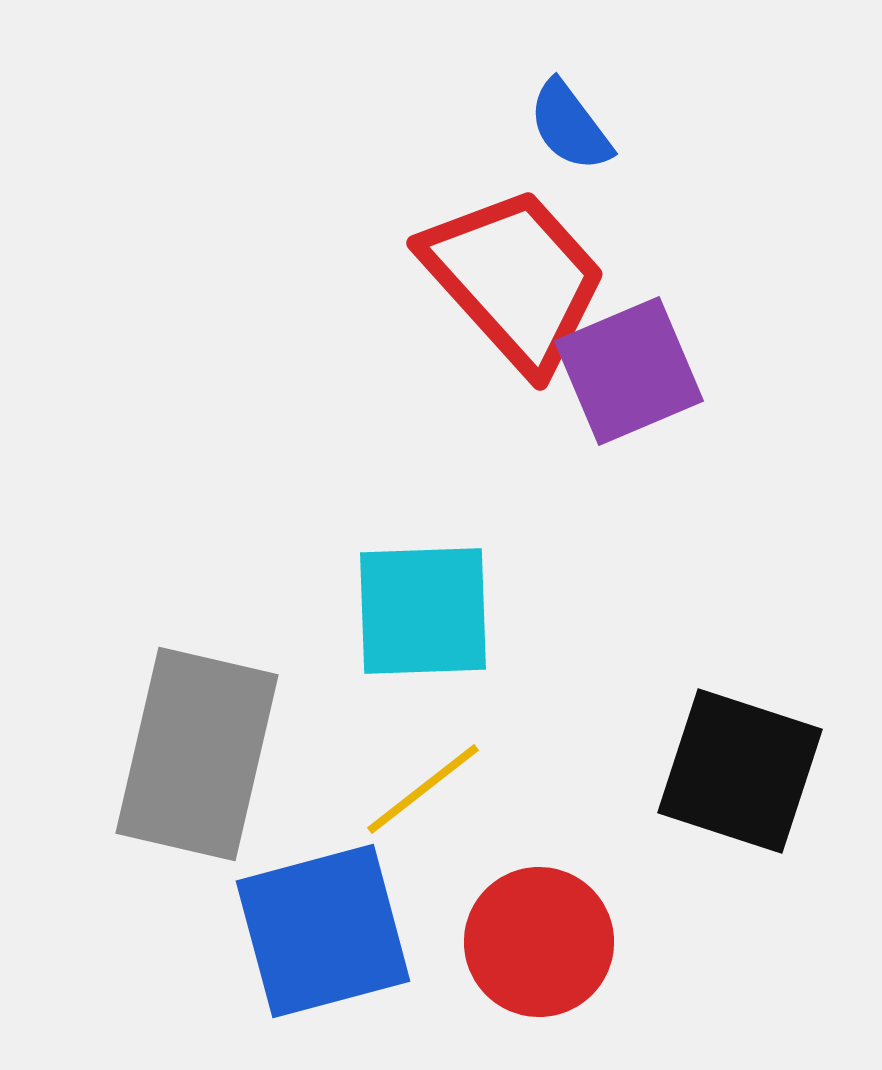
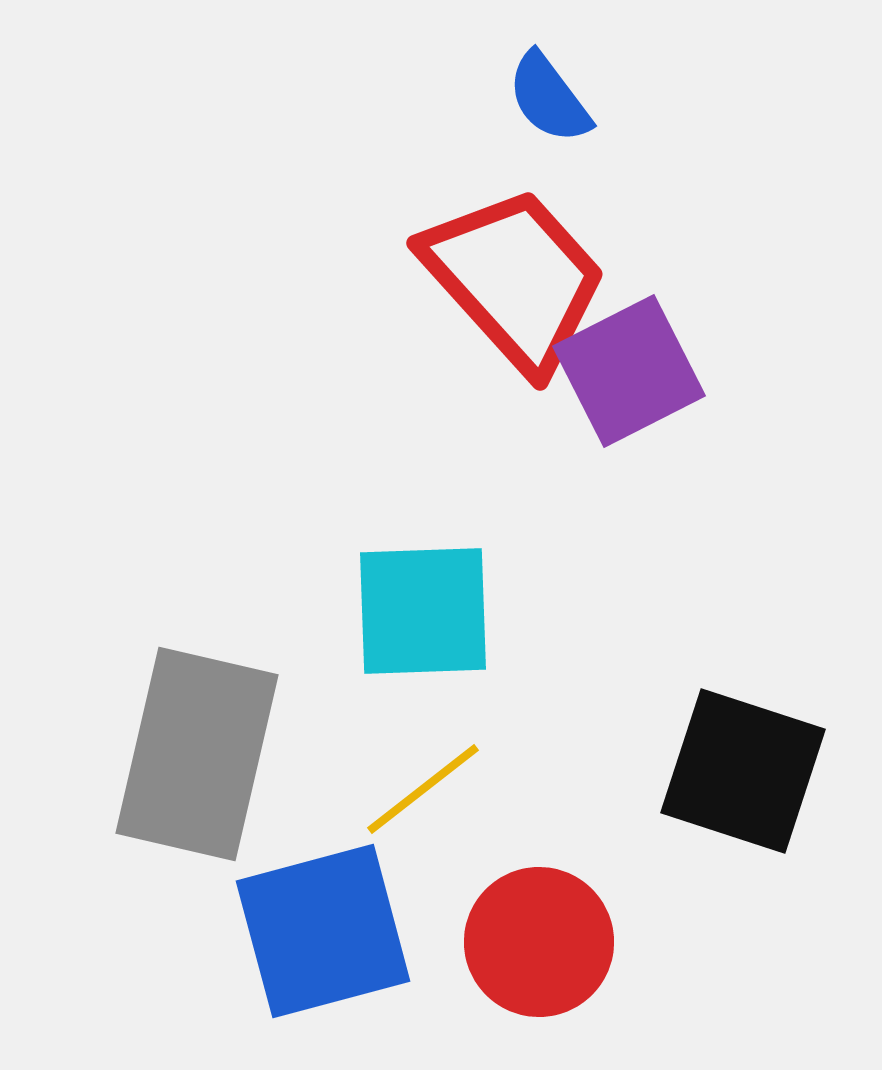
blue semicircle: moved 21 px left, 28 px up
purple square: rotated 4 degrees counterclockwise
black square: moved 3 px right
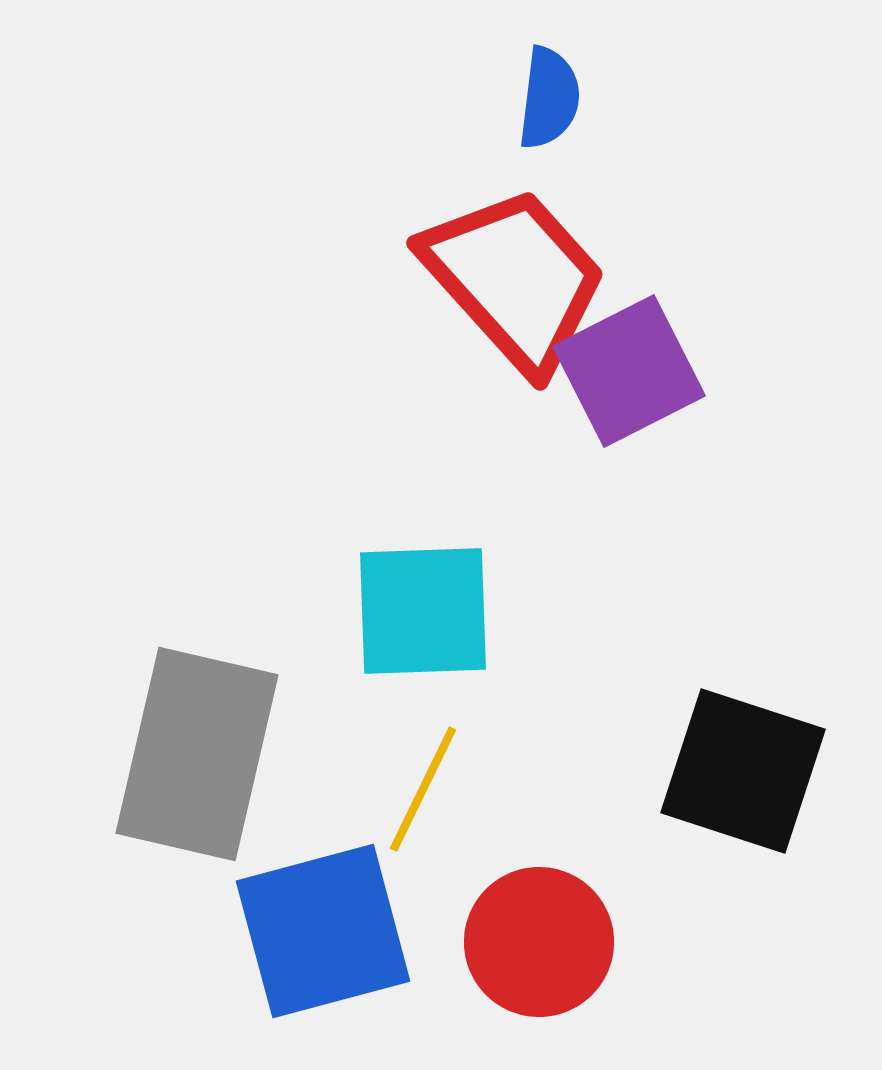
blue semicircle: rotated 136 degrees counterclockwise
yellow line: rotated 26 degrees counterclockwise
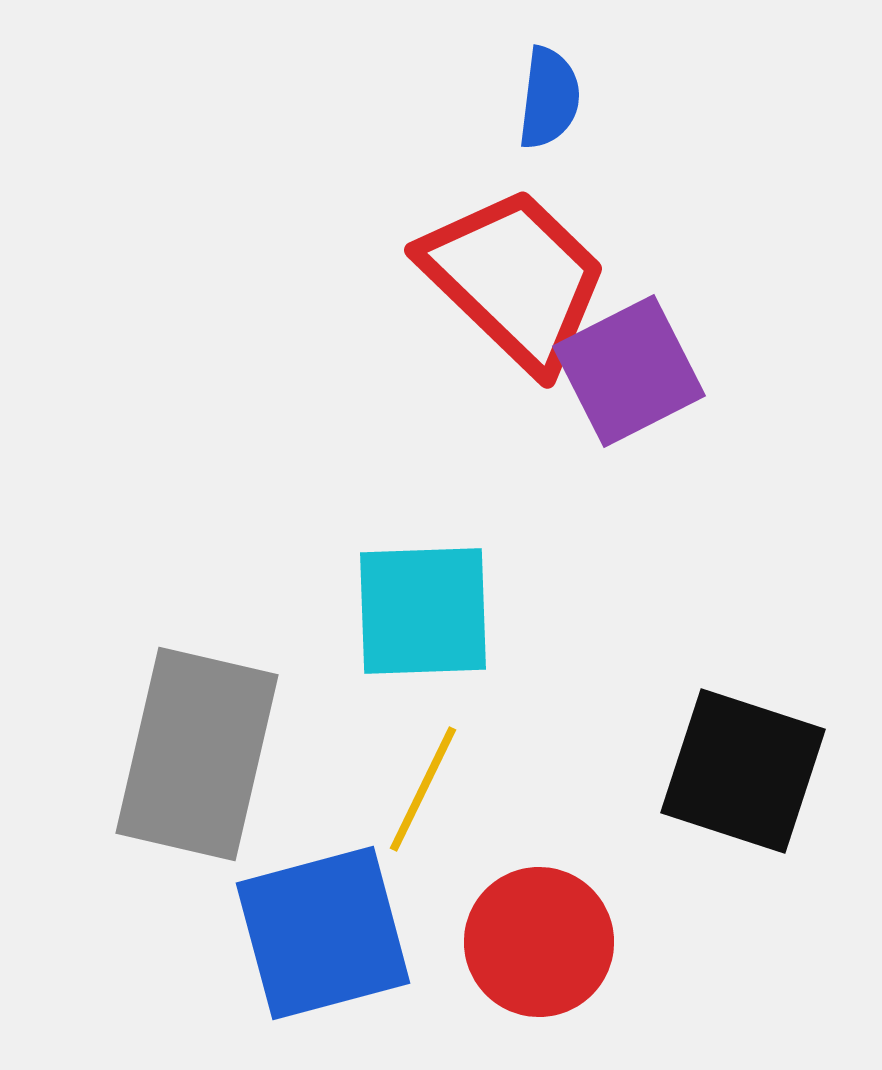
red trapezoid: rotated 4 degrees counterclockwise
blue square: moved 2 px down
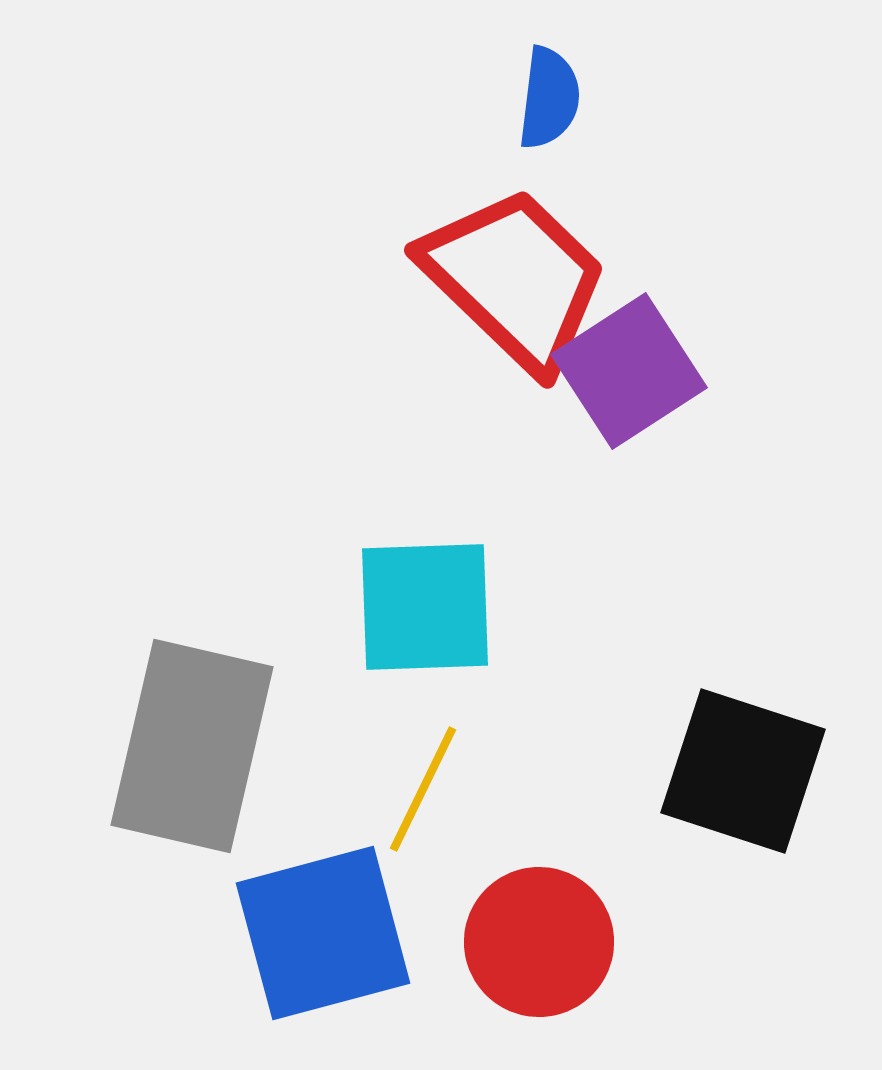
purple square: rotated 6 degrees counterclockwise
cyan square: moved 2 px right, 4 px up
gray rectangle: moved 5 px left, 8 px up
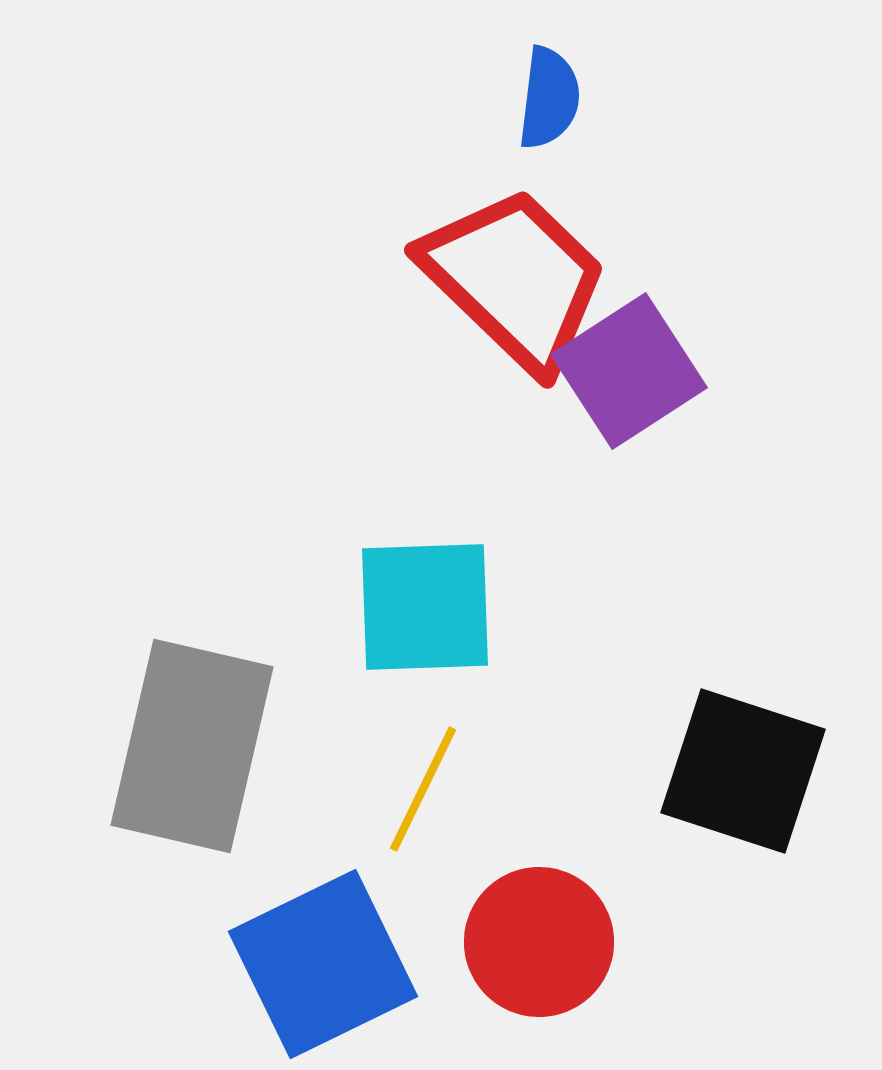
blue square: moved 31 px down; rotated 11 degrees counterclockwise
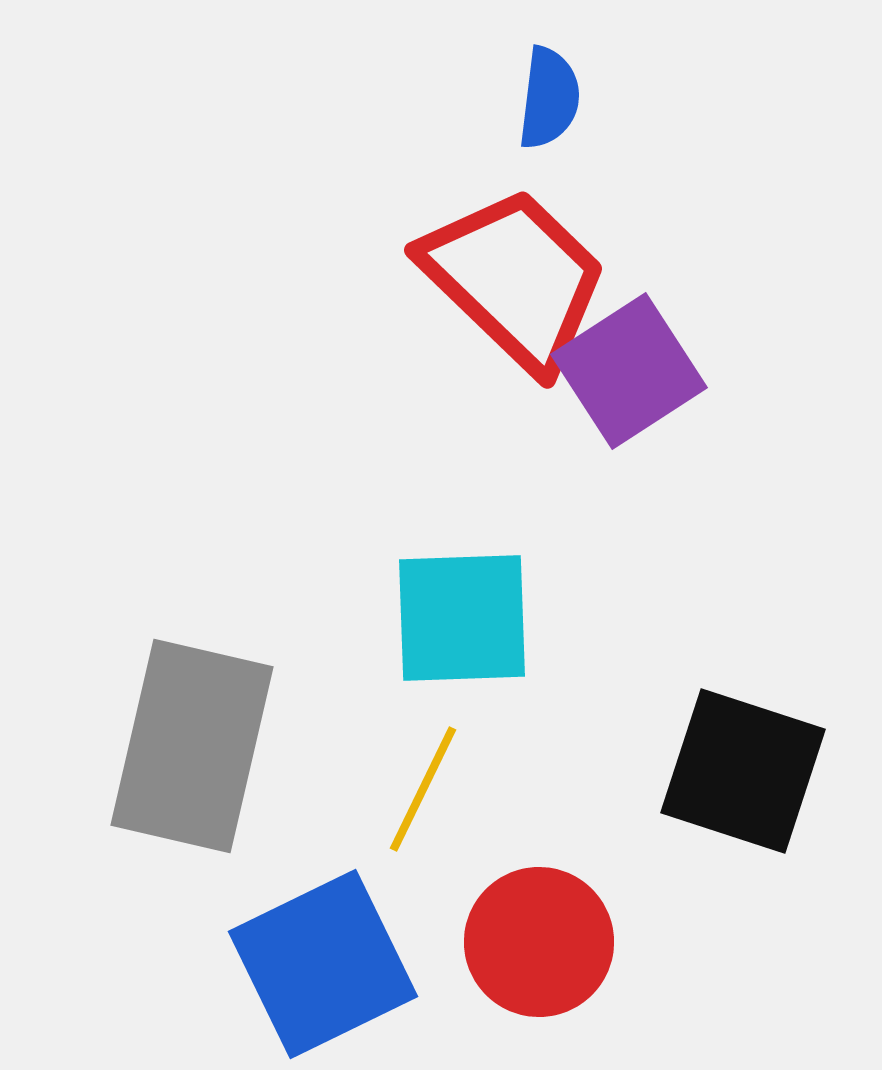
cyan square: moved 37 px right, 11 px down
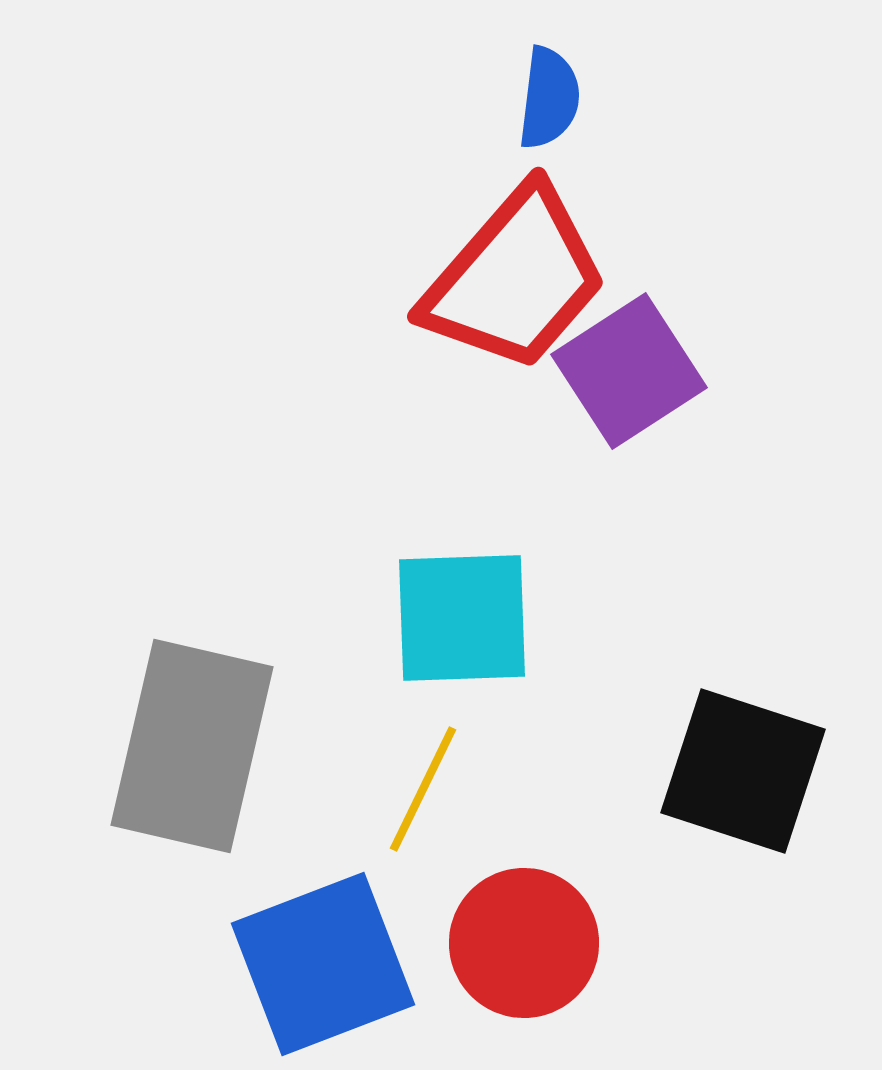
red trapezoid: rotated 87 degrees clockwise
red circle: moved 15 px left, 1 px down
blue square: rotated 5 degrees clockwise
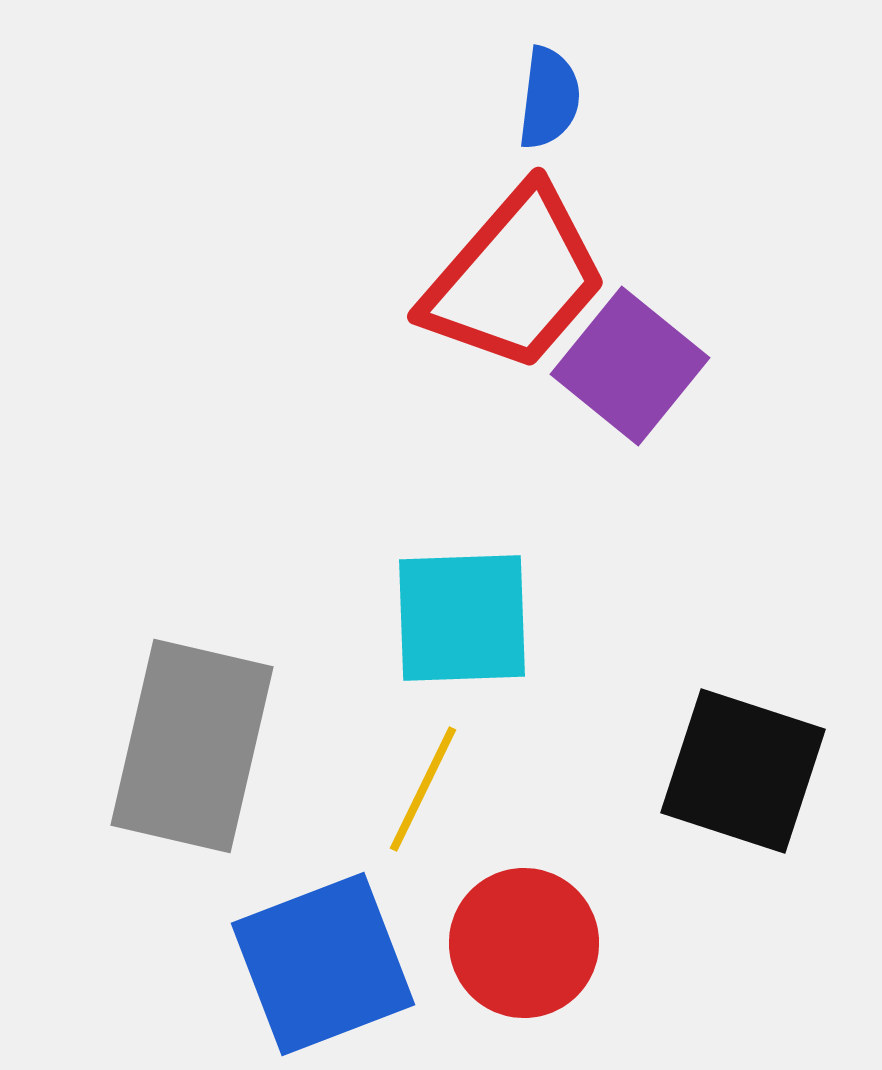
purple square: moved 1 px right, 5 px up; rotated 18 degrees counterclockwise
